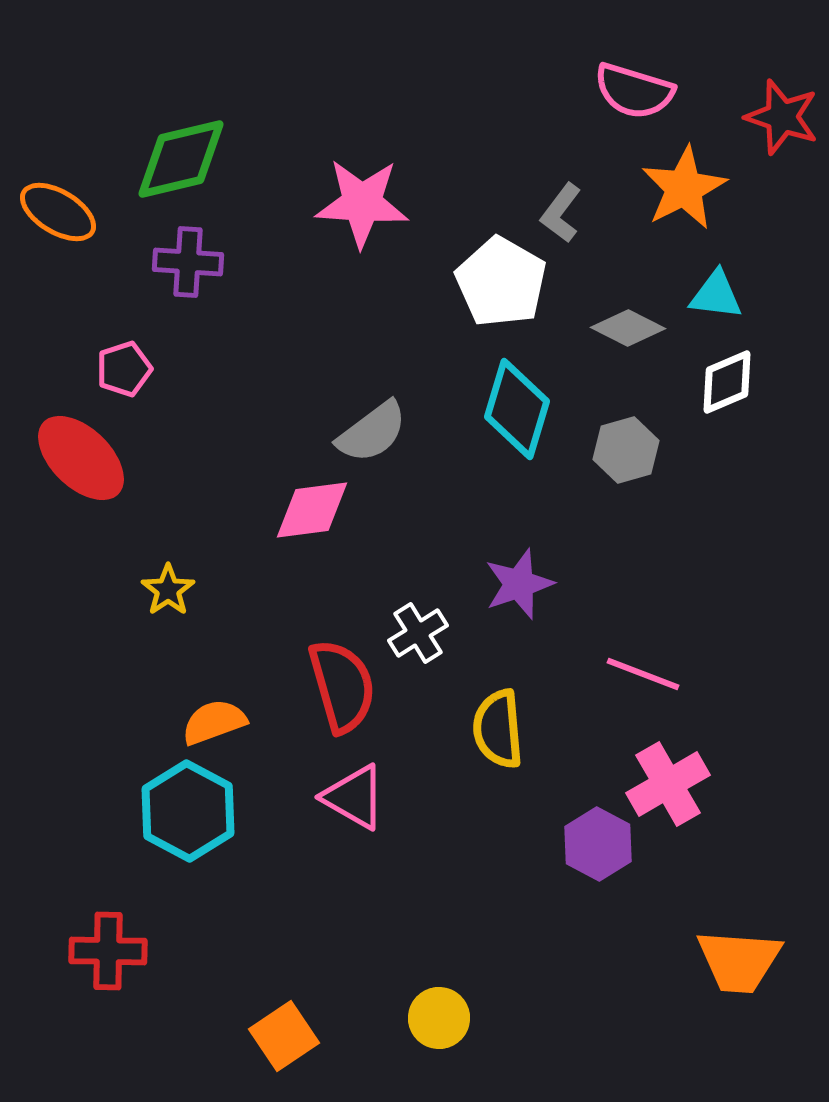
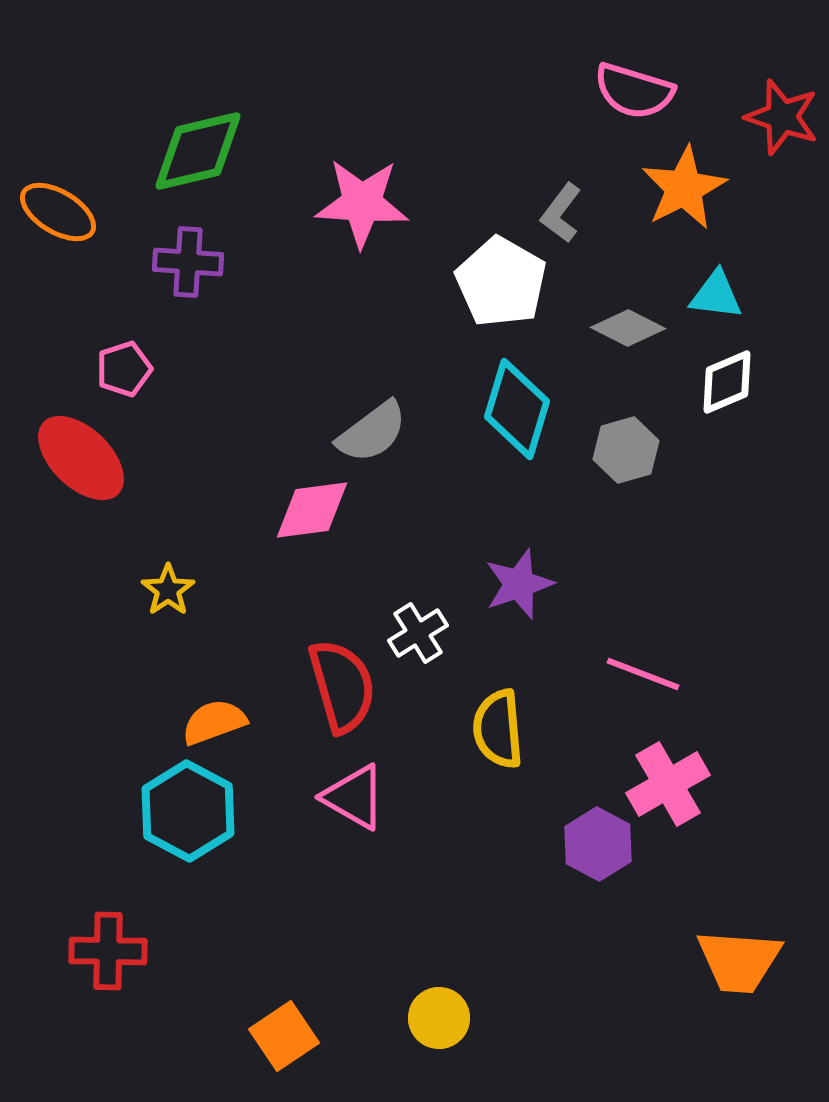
green diamond: moved 17 px right, 8 px up
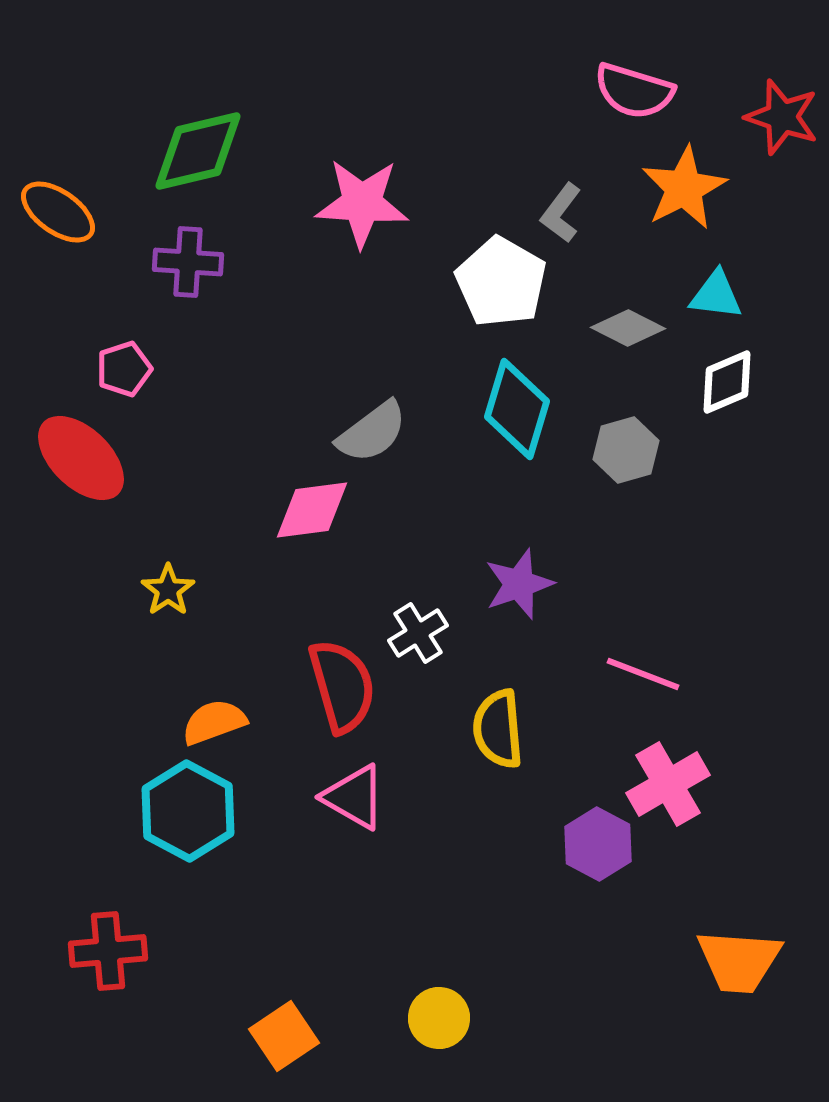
orange ellipse: rotated 4 degrees clockwise
red cross: rotated 6 degrees counterclockwise
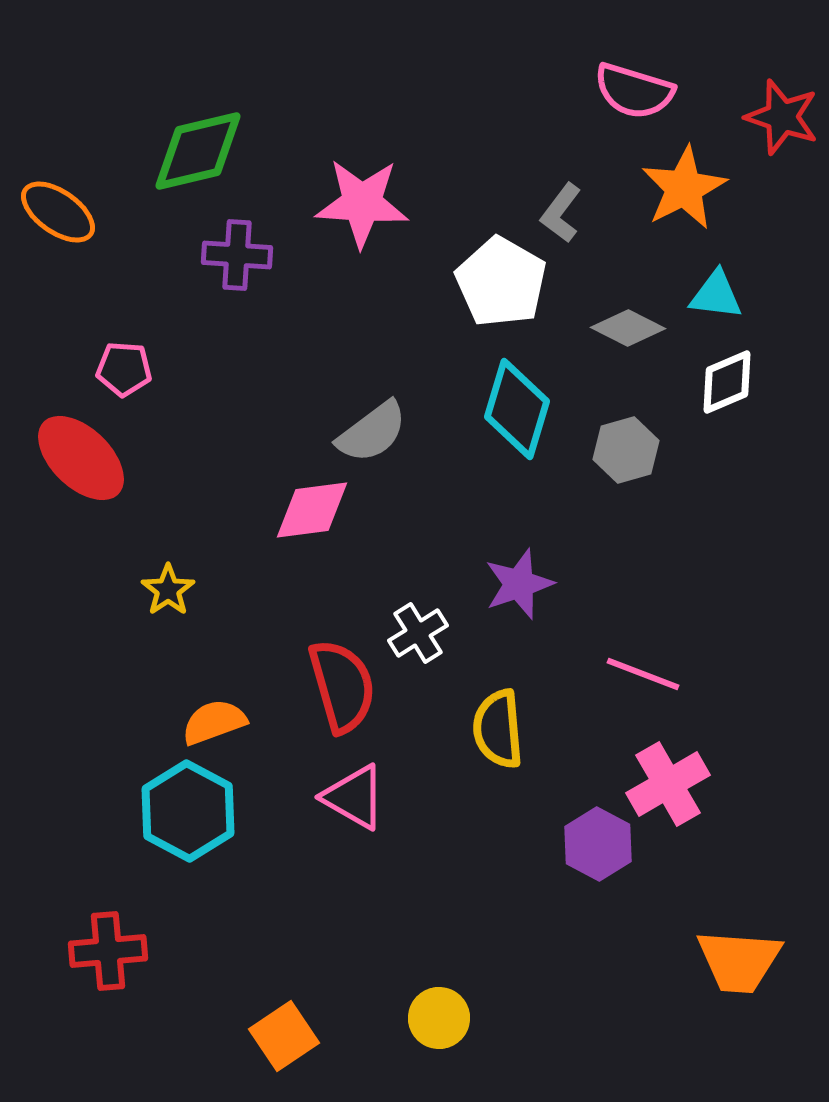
purple cross: moved 49 px right, 7 px up
pink pentagon: rotated 22 degrees clockwise
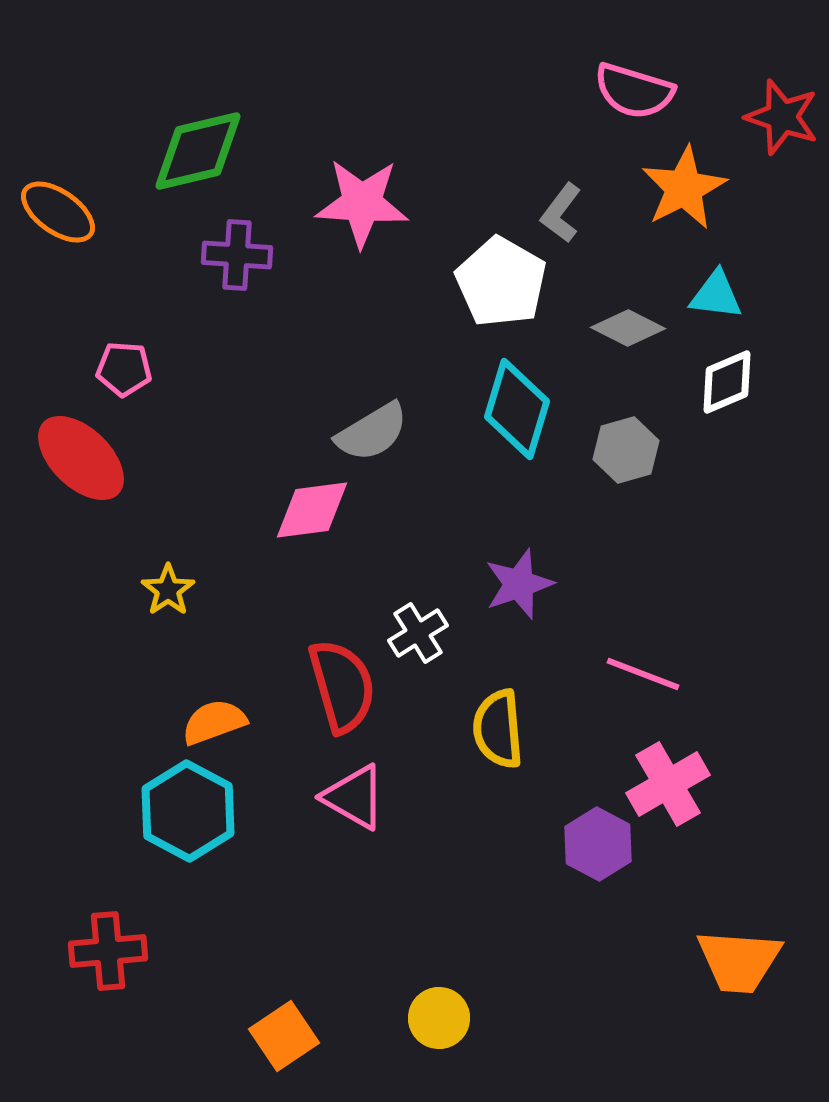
gray semicircle: rotated 6 degrees clockwise
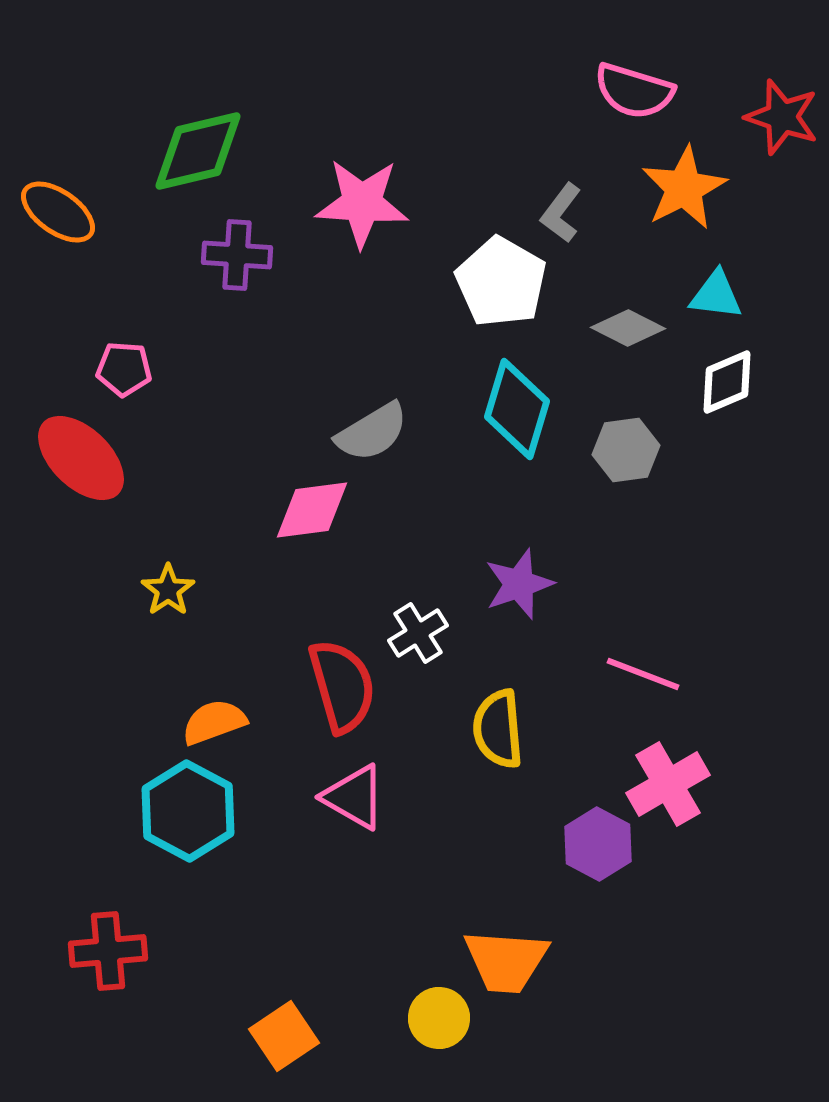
gray hexagon: rotated 8 degrees clockwise
orange trapezoid: moved 233 px left
